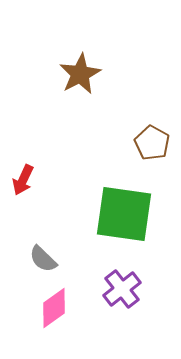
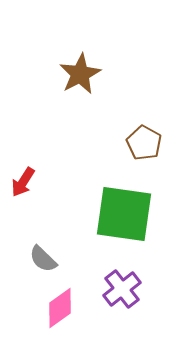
brown pentagon: moved 8 px left
red arrow: moved 2 px down; rotated 8 degrees clockwise
pink diamond: moved 6 px right
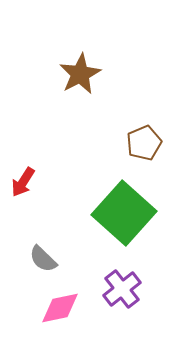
brown pentagon: rotated 20 degrees clockwise
green square: moved 1 px up; rotated 34 degrees clockwise
pink diamond: rotated 24 degrees clockwise
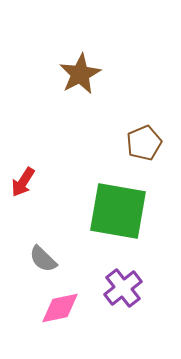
green square: moved 6 px left, 2 px up; rotated 32 degrees counterclockwise
purple cross: moved 1 px right, 1 px up
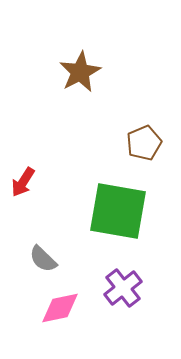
brown star: moved 2 px up
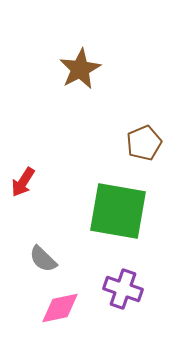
brown star: moved 3 px up
purple cross: moved 1 px down; rotated 33 degrees counterclockwise
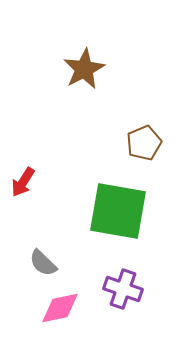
brown star: moved 4 px right
gray semicircle: moved 4 px down
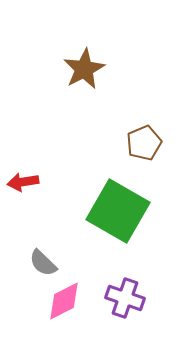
red arrow: rotated 48 degrees clockwise
green square: rotated 20 degrees clockwise
purple cross: moved 2 px right, 9 px down
pink diamond: moved 4 px right, 7 px up; rotated 15 degrees counterclockwise
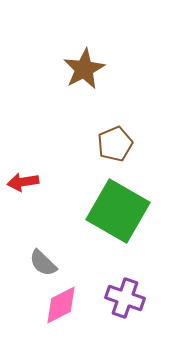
brown pentagon: moved 29 px left, 1 px down
pink diamond: moved 3 px left, 4 px down
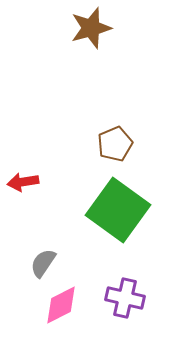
brown star: moved 7 px right, 41 px up; rotated 12 degrees clockwise
green square: moved 1 px up; rotated 6 degrees clockwise
gray semicircle: rotated 80 degrees clockwise
purple cross: rotated 6 degrees counterclockwise
